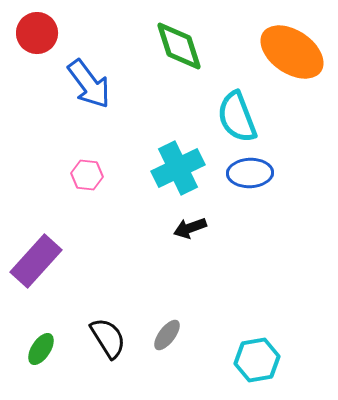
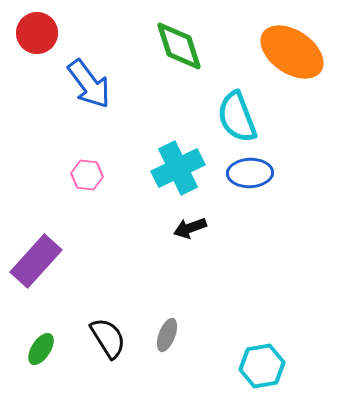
gray ellipse: rotated 16 degrees counterclockwise
cyan hexagon: moved 5 px right, 6 px down
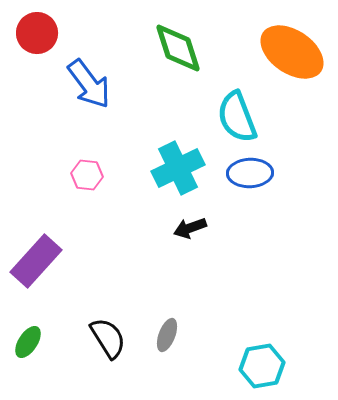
green diamond: moved 1 px left, 2 px down
green ellipse: moved 13 px left, 7 px up
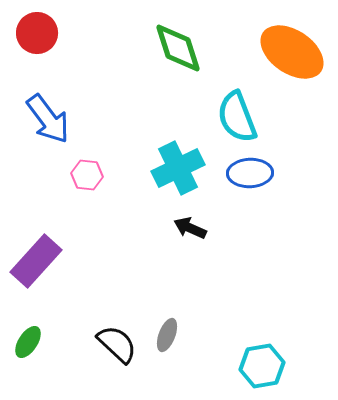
blue arrow: moved 41 px left, 35 px down
black arrow: rotated 44 degrees clockwise
black semicircle: moved 9 px right, 6 px down; rotated 15 degrees counterclockwise
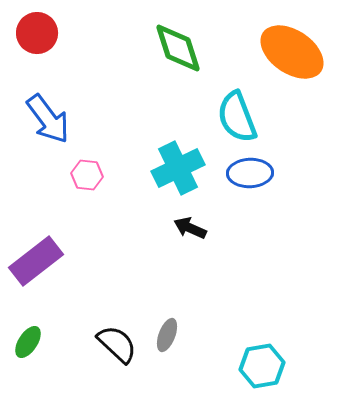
purple rectangle: rotated 10 degrees clockwise
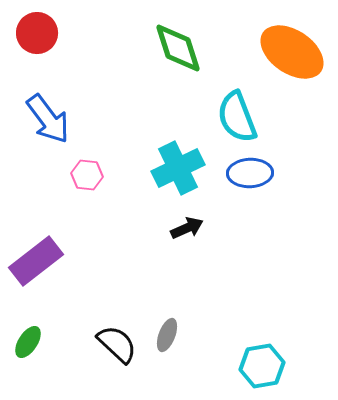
black arrow: moved 3 px left; rotated 132 degrees clockwise
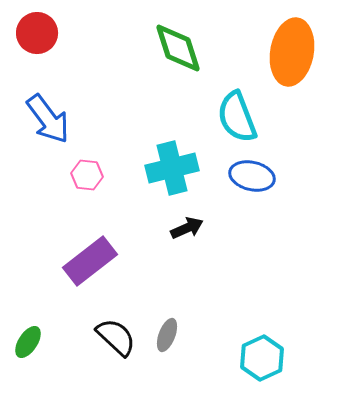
orange ellipse: rotated 66 degrees clockwise
cyan cross: moved 6 px left; rotated 12 degrees clockwise
blue ellipse: moved 2 px right, 3 px down; rotated 15 degrees clockwise
purple rectangle: moved 54 px right
black semicircle: moved 1 px left, 7 px up
cyan hexagon: moved 8 px up; rotated 15 degrees counterclockwise
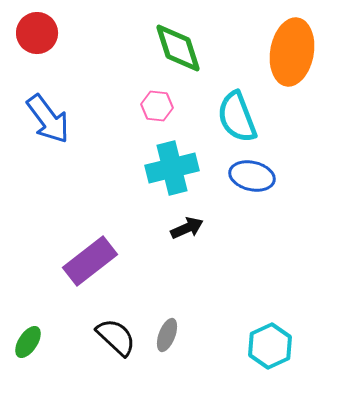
pink hexagon: moved 70 px right, 69 px up
cyan hexagon: moved 8 px right, 12 px up
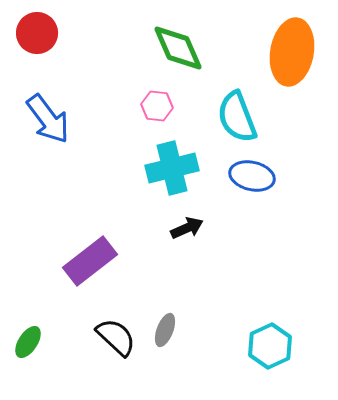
green diamond: rotated 6 degrees counterclockwise
gray ellipse: moved 2 px left, 5 px up
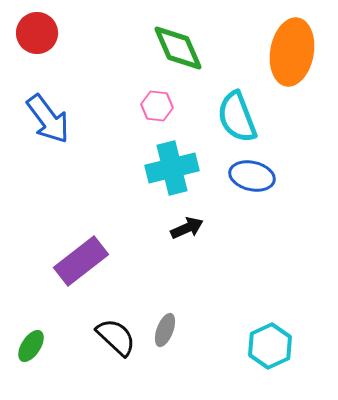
purple rectangle: moved 9 px left
green ellipse: moved 3 px right, 4 px down
